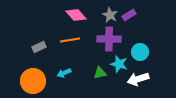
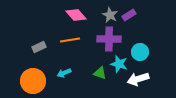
green triangle: rotated 32 degrees clockwise
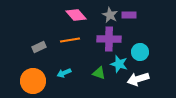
purple rectangle: rotated 32 degrees clockwise
green triangle: moved 1 px left
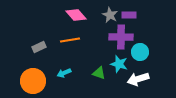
purple cross: moved 12 px right, 2 px up
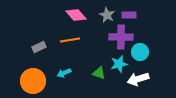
gray star: moved 3 px left
cyan star: rotated 30 degrees counterclockwise
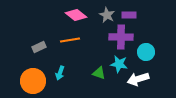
pink diamond: rotated 10 degrees counterclockwise
cyan circle: moved 6 px right
cyan star: rotated 24 degrees clockwise
cyan arrow: moved 4 px left; rotated 48 degrees counterclockwise
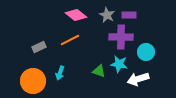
orange line: rotated 18 degrees counterclockwise
green triangle: moved 2 px up
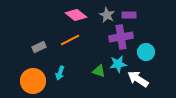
purple cross: rotated 10 degrees counterclockwise
cyan star: moved 1 px left; rotated 18 degrees counterclockwise
white arrow: rotated 50 degrees clockwise
